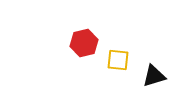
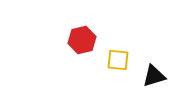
red hexagon: moved 2 px left, 3 px up
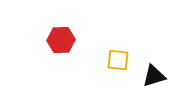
red hexagon: moved 21 px left; rotated 12 degrees clockwise
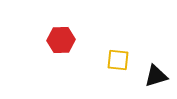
black triangle: moved 2 px right
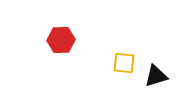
yellow square: moved 6 px right, 3 px down
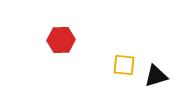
yellow square: moved 2 px down
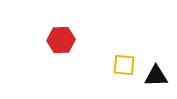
black triangle: rotated 15 degrees clockwise
